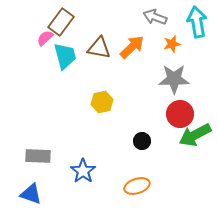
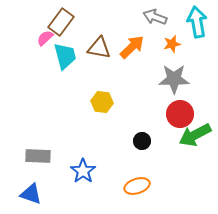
yellow hexagon: rotated 20 degrees clockwise
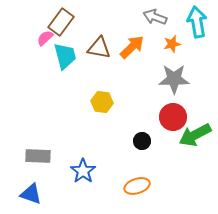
red circle: moved 7 px left, 3 px down
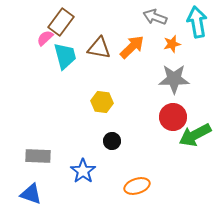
black circle: moved 30 px left
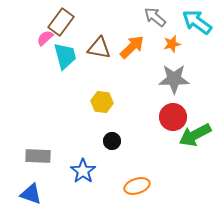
gray arrow: rotated 20 degrees clockwise
cyan arrow: rotated 44 degrees counterclockwise
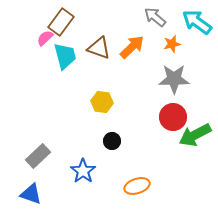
brown triangle: rotated 10 degrees clockwise
gray rectangle: rotated 45 degrees counterclockwise
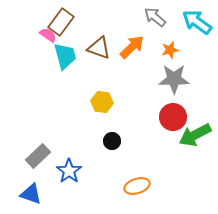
pink semicircle: moved 3 px right, 3 px up; rotated 78 degrees clockwise
orange star: moved 2 px left, 6 px down
blue star: moved 14 px left
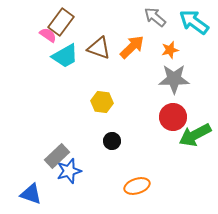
cyan arrow: moved 3 px left
cyan trapezoid: rotated 76 degrees clockwise
gray rectangle: moved 19 px right
blue star: rotated 20 degrees clockwise
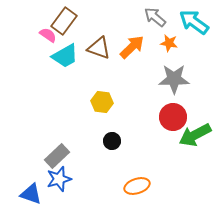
brown rectangle: moved 3 px right, 1 px up
orange star: moved 1 px left, 7 px up; rotated 24 degrees clockwise
blue star: moved 10 px left, 8 px down
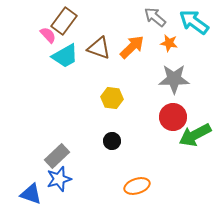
pink semicircle: rotated 12 degrees clockwise
yellow hexagon: moved 10 px right, 4 px up
